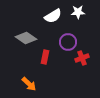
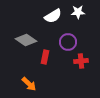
gray diamond: moved 2 px down
red cross: moved 1 px left, 3 px down; rotated 16 degrees clockwise
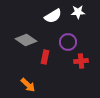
orange arrow: moved 1 px left, 1 px down
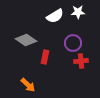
white semicircle: moved 2 px right
purple circle: moved 5 px right, 1 px down
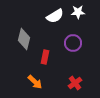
gray diamond: moved 2 px left, 1 px up; rotated 70 degrees clockwise
red cross: moved 6 px left, 22 px down; rotated 32 degrees counterclockwise
orange arrow: moved 7 px right, 3 px up
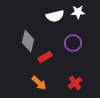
white semicircle: rotated 18 degrees clockwise
gray diamond: moved 4 px right, 2 px down
red rectangle: rotated 48 degrees clockwise
orange arrow: moved 4 px right, 1 px down
